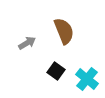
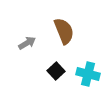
black square: rotated 12 degrees clockwise
cyan cross: moved 1 px right, 5 px up; rotated 25 degrees counterclockwise
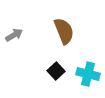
gray arrow: moved 13 px left, 8 px up
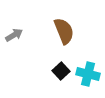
black square: moved 5 px right
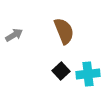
cyan cross: rotated 20 degrees counterclockwise
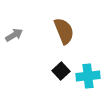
cyan cross: moved 2 px down
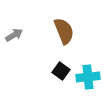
black square: rotated 12 degrees counterclockwise
cyan cross: moved 1 px down
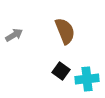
brown semicircle: moved 1 px right
cyan cross: moved 1 px left, 2 px down
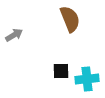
brown semicircle: moved 5 px right, 12 px up
black square: rotated 36 degrees counterclockwise
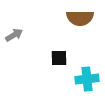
brown semicircle: moved 10 px right, 1 px up; rotated 112 degrees clockwise
black square: moved 2 px left, 13 px up
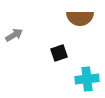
black square: moved 5 px up; rotated 18 degrees counterclockwise
